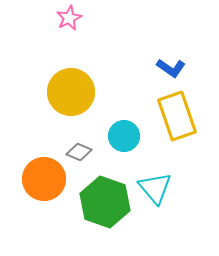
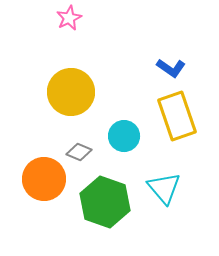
cyan triangle: moved 9 px right
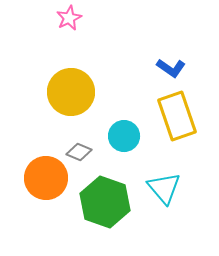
orange circle: moved 2 px right, 1 px up
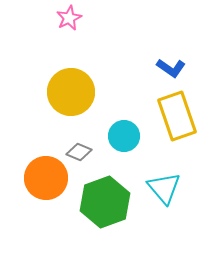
green hexagon: rotated 21 degrees clockwise
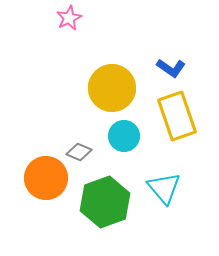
yellow circle: moved 41 px right, 4 px up
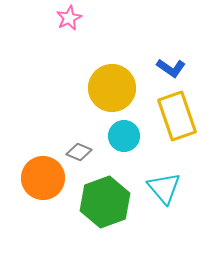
orange circle: moved 3 px left
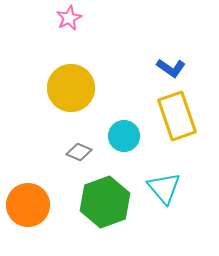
yellow circle: moved 41 px left
orange circle: moved 15 px left, 27 px down
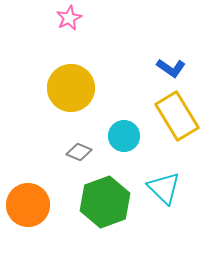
yellow rectangle: rotated 12 degrees counterclockwise
cyan triangle: rotated 6 degrees counterclockwise
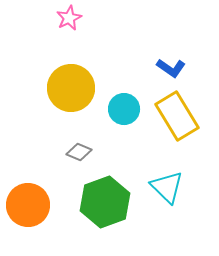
cyan circle: moved 27 px up
cyan triangle: moved 3 px right, 1 px up
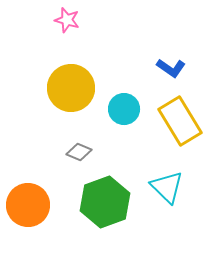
pink star: moved 2 px left, 2 px down; rotated 30 degrees counterclockwise
yellow rectangle: moved 3 px right, 5 px down
